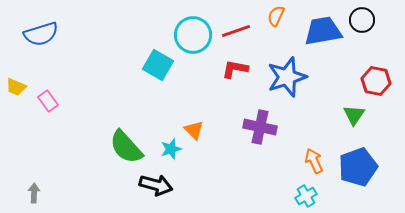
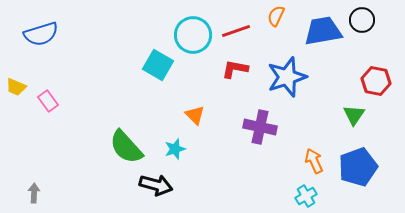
orange triangle: moved 1 px right, 15 px up
cyan star: moved 4 px right
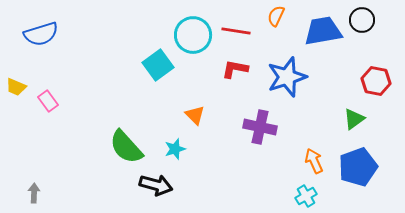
red line: rotated 28 degrees clockwise
cyan square: rotated 24 degrees clockwise
green triangle: moved 4 px down; rotated 20 degrees clockwise
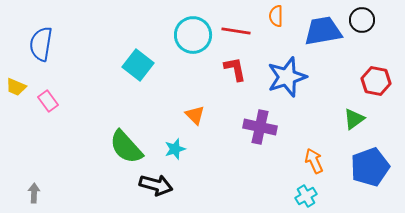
orange semicircle: rotated 25 degrees counterclockwise
blue semicircle: moved 10 px down; rotated 116 degrees clockwise
cyan square: moved 20 px left; rotated 16 degrees counterclockwise
red L-shape: rotated 68 degrees clockwise
blue pentagon: moved 12 px right
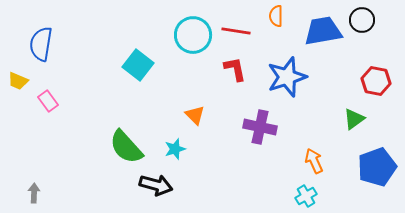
yellow trapezoid: moved 2 px right, 6 px up
blue pentagon: moved 7 px right
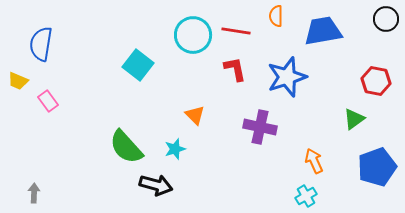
black circle: moved 24 px right, 1 px up
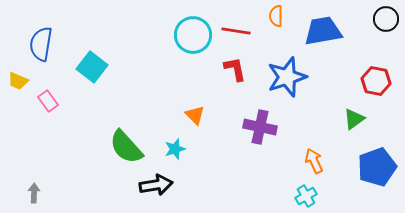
cyan square: moved 46 px left, 2 px down
black arrow: rotated 24 degrees counterclockwise
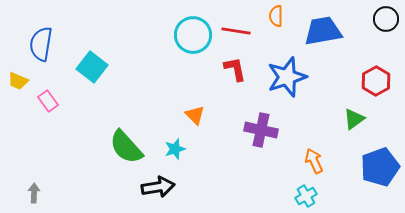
red hexagon: rotated 20 degrees clockwise
purple cross: moved 1 px right, 3 px down
blue pentagon: moved 3 px right
black arrow: moved 2 px right, 2 px down
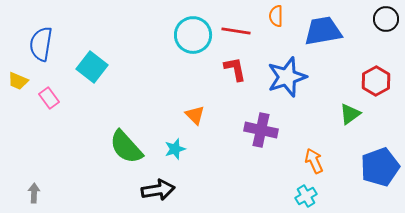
pink rectangle: moved 1 px right, 3 px up
green triangle: moved 4 px left, 5 px up
black arrow: moved 3 px down
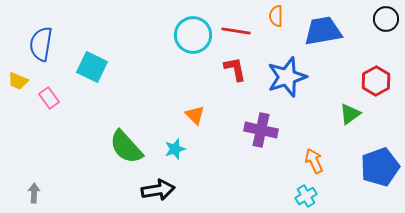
cyan square: rotated 12 degrees counterclockwise
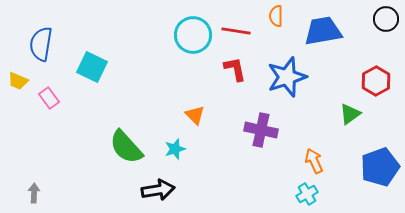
cyan cross: moved 1 px right, 2 px up
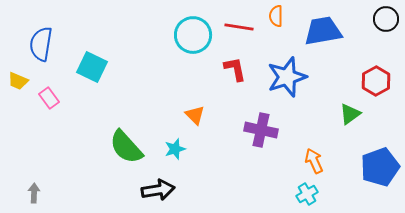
red line: moved 3 px right, 4 px up
